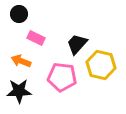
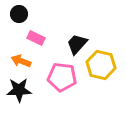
black star: moved 1 px up
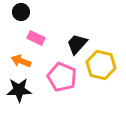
black circle: moved 2 px right, 2 px up
pink pentagon: rotated 16 degrees clockwise
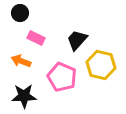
black circle: moved 1 px left, 1 px down
black trapezoid: moved 4 px up
black star: moved 5 px right, 6 px down
